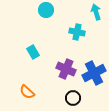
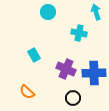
cyan circle: moved 2 px right, 2 px down
cyan cross: moved 2 px right, 1 px down
cyan rectangle: moved 1 px right, 3 px down
blue cross: rotated 25 degrees clockwise
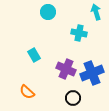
blue cross: moved 2 px left; rotated 20 degrees counterclockwise
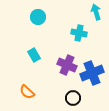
cyan circle: moved 10 px left, 5 px down
purple cross: moved 1 px right, 4 px up
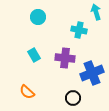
cyan cross: moved 3 px up
purple cross: moved 2 px left, 7 px up; rotated 18 degrees counterclockwise
